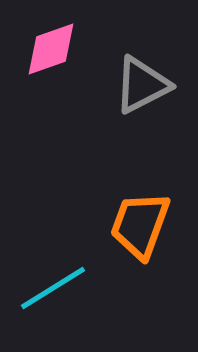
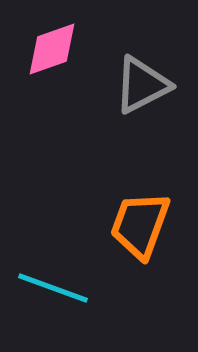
pink diamond: moved 1 px right
cyan line: rotated 52 degrees clockwise
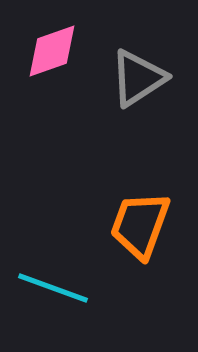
pink diamond: moved 2 px down
gray triangle: moved 4 px left, 7 px up; rotated 6 degrees counterclockwise
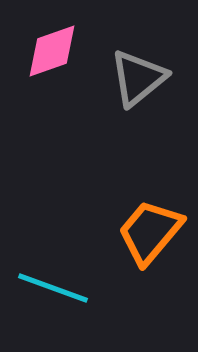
gray triangle: rotated 6 degrees counterclockwise
orange trapezoid: moved 10 px right, 7 px down; rotated 20 degrees clockwise
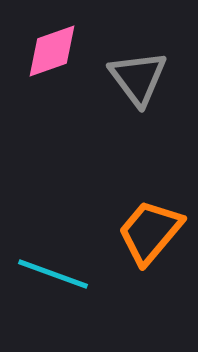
gray triangle: rotated 28 degrees counterclockwise
cyan line: moved 14 px up
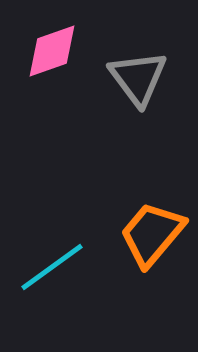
orange trapezoid: moved 2 px right, 2 px down
cyan line: moved 1 px left, 7 px up; rotated 56 degrees counterclockwise
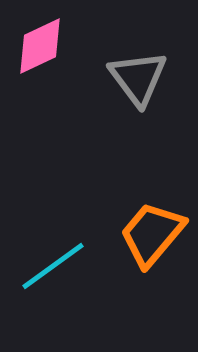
pink diamond: moved 12 px left, 5 px up; rotated 6 degrees counterclockwise
cyan line: moved 1 px right, 1 px up
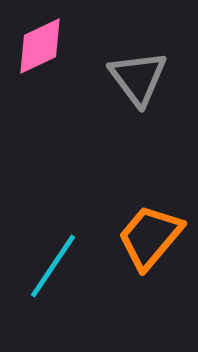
orange trapezoid: moved 2 px left, 3 px down
cyan line: rotated 20 degrees counterclockwise
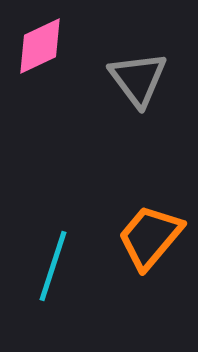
gray triangle: moved 1 px down
cyan line: rotated 16 degrees counterclockwise
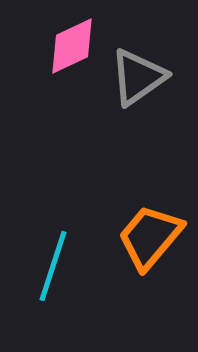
pink diamond: moved 32 px right
gray triangle: moved 2 px up; rotated 32 degrees clockwise
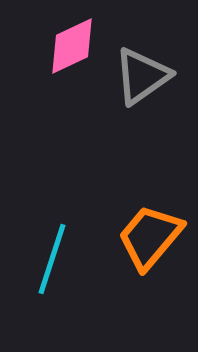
gray triangle: moved 4 px right, 1 px up
cyan line: moved 1 px left, 7 px up
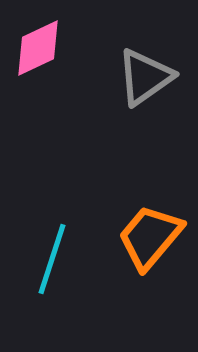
pink diamond: moved 34 px left, 2 px down
gray triangle: moved 3 px right, 1 px down
